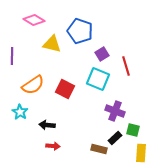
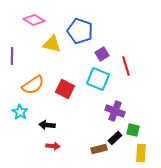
brown rectangle: rotated 28 degrees counterclockwise
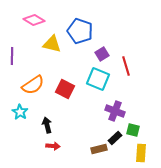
black arrow: rotated 70 degrees clockwise
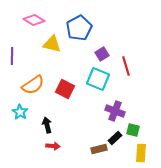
blue pentagon: moved 1 px left, 3 px up; rotated 25 degrees clockwise
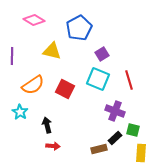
yellow triangle: moved 7 px down
red line: moved 3 px right, 14 px down
